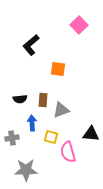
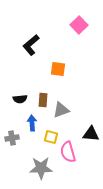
gray star: moved 15 px right, 2 px up
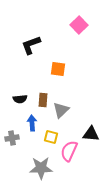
black L-shape: rotated 20 degrees clockwise
gray triangle: rotated 24 degrees counterclockwise
pink semicircle: moved 1 px right, 1 px up; rotated 40 degrees clockwise
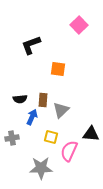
blue arrow: moved 6 px up; rotated 28 degrees clockwise
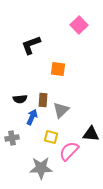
pink semicircle: rotated 20 degrees clockwise
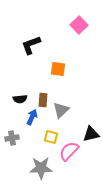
black triangle: rotated 18 degrees counterclockwise
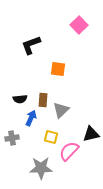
blue arrow: moved 1 px left, 1 px down
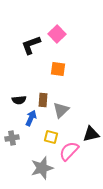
pink square: moved 22 px left, 9 px down
black semicircle: moved 1 px left, 1 px down
gray star: moved 1 px right; rotated 15 degrees counterclockwise
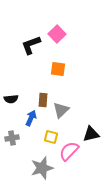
black semicircle: moved 8 px left, 1 px up
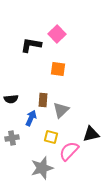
black L-shape: rotated 30 degrees clockwise
